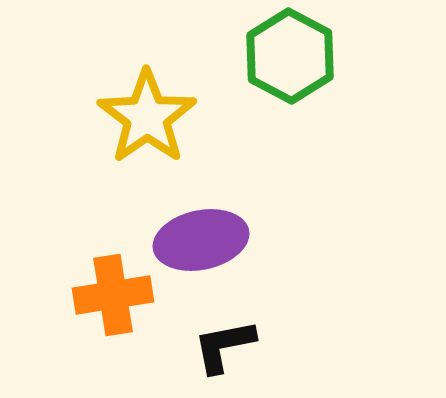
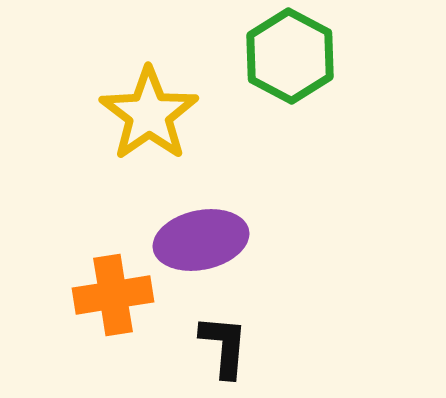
yellow star: moved 2 px right, 3 px up
black L-shape: rotated 106 degrees clockwise
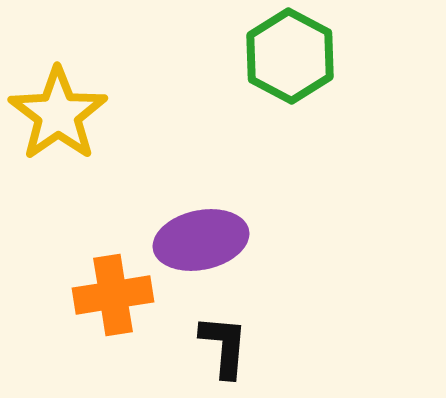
yellow star: moved 91 px left
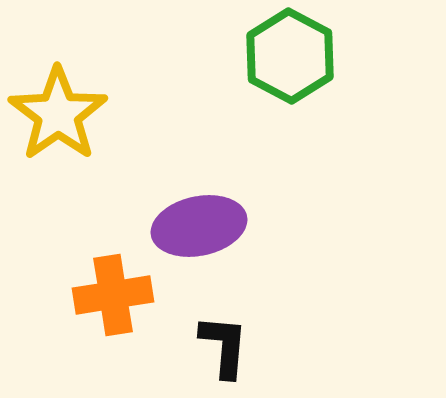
purple ellipse: moved 2 px left, 14 px up
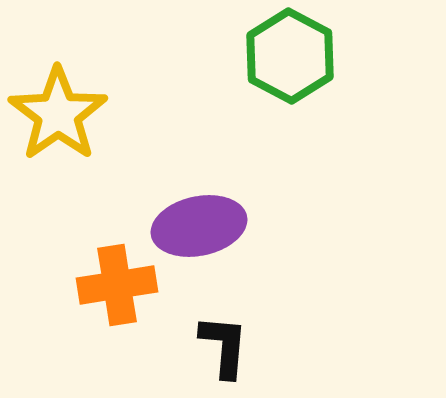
orange cross: moved 4 px right, 10 px up
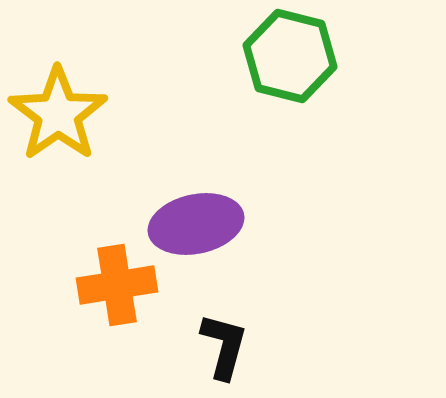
green hexagon: rotated 14 degrees counterclockwise
purple ellipse: moved 3 px left, 2 px up
black L-shape: rotated 10 degrees clockwise
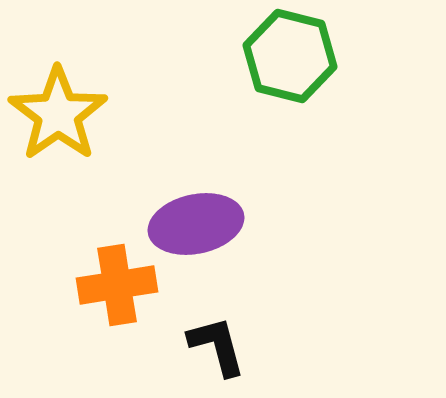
black L-shape: moved 7 px left; rotated 30 degrees counterclockwise
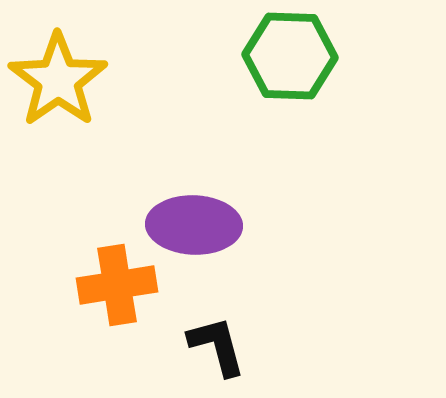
green hexagon: rotated 12 degrees counterclockwise
yellow star: moved 34 px up
purple ellipse: moved 2 px left, 1 px down; rotated 14 degrees clockwise
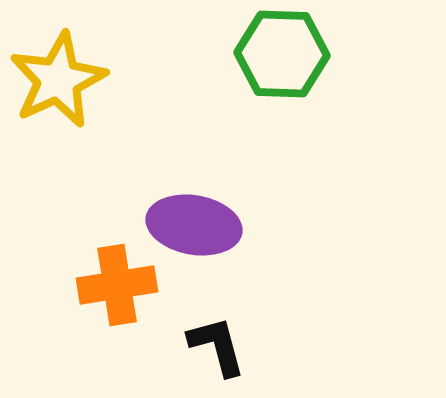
green hexagon: moved 8 px left, 2 px up
yellow star: rotated 10 degrees clockwise
purple ellipse: rotated 8 degrees clockwise
